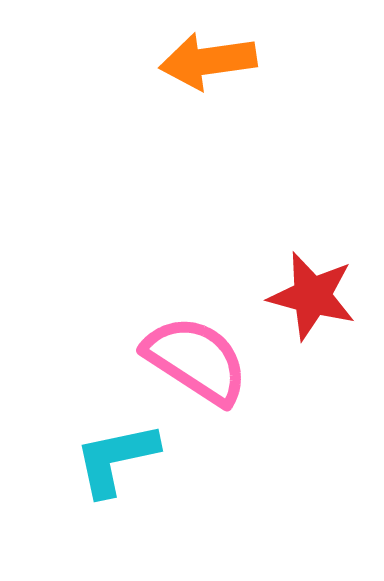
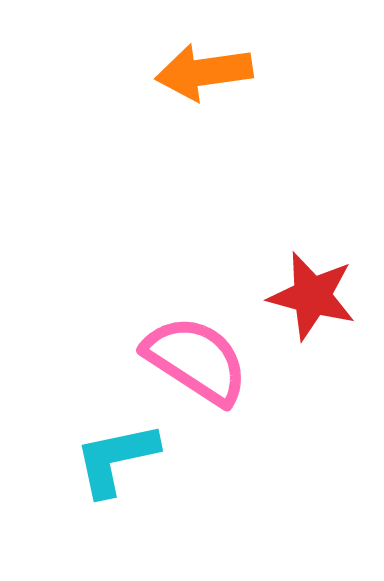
orange arrow: moved 4 px left, 11 px down
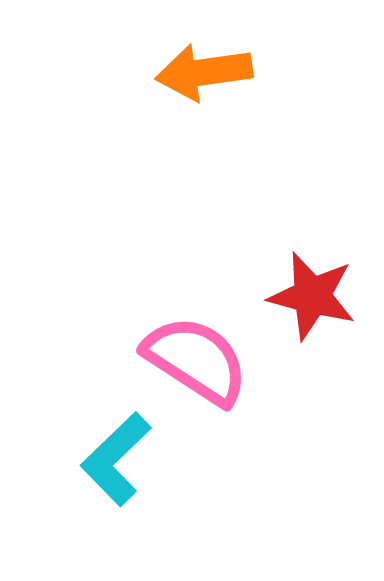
cyan L-shape: rotated 32 degrees counterclockwise
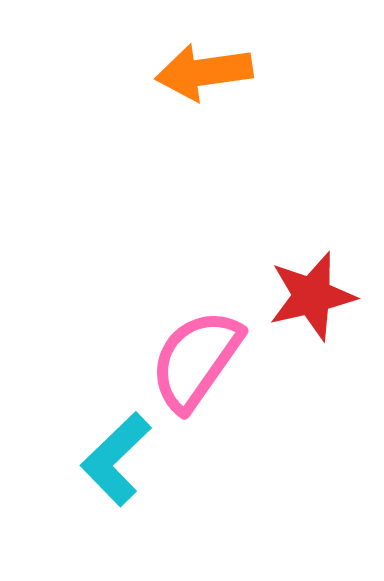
red star: rotated 28 degrees counterclockwise
pink semicircle: rotated 88 degrees counterclockwise
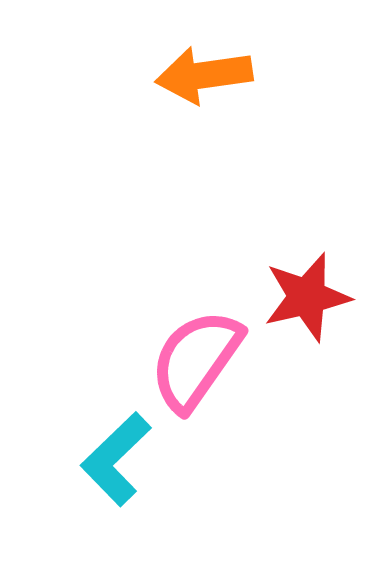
orange arrow: moved 3 px down
red star: moved 5 px left, 1 px down
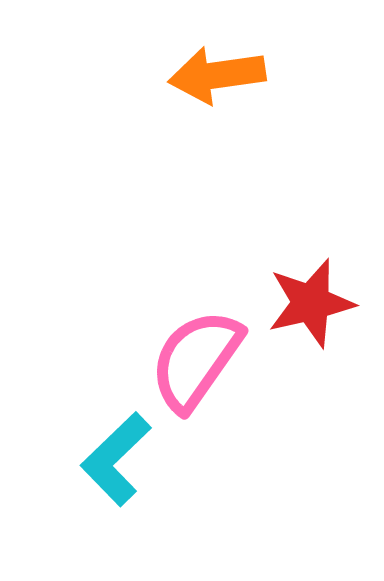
orange arrow: moved 13 px right
red star: moved 4 px right, 6 px down
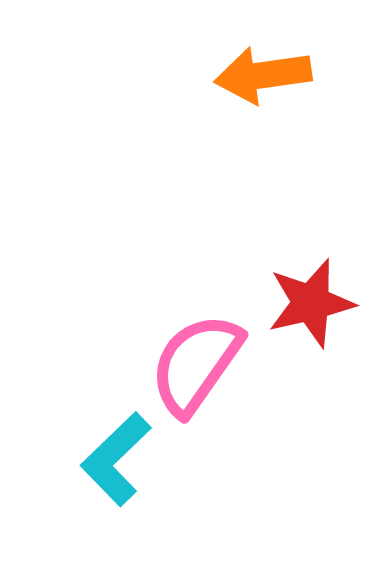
orange arrow: moved 46 px right
pink semicircle: moved 4 px down
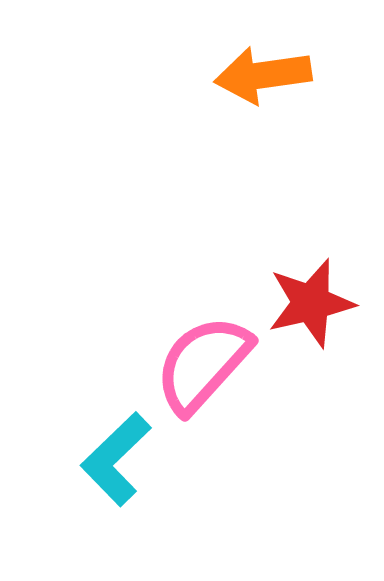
pink semicircle: moved 7 px right; rotated 7 degrees clockwise
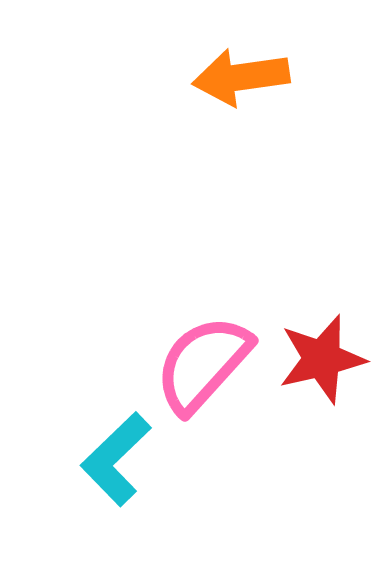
orange arrow: moved 22 px left, 2 px down
red star: moved 11 px right, 56 px down
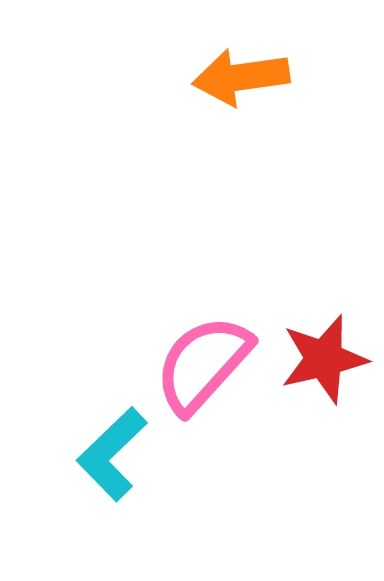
red star: moved 2 px right
cyan L-shape: moved 4 px left, 5 px up
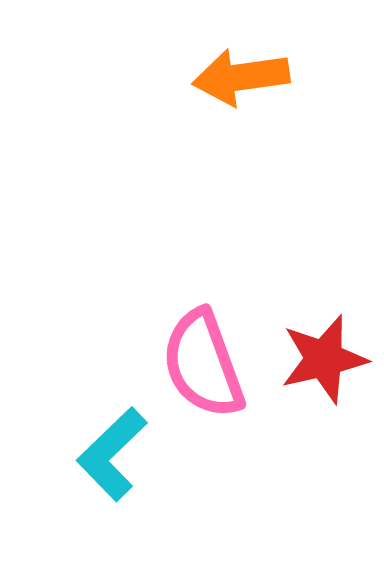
pink semicircle: rotated 62 degrees counterclockwise
